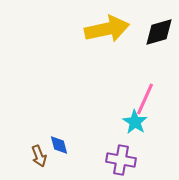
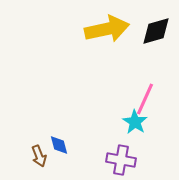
black diamond: moved 3 px left, 1 px up
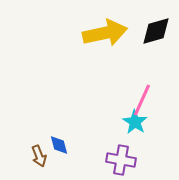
yellow arrow: moved 2 px left, 4 px down
pink line: moved 3 px left, 1 px down
